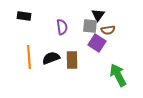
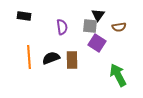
brown semicircle: moved 11 px right, 3 px up
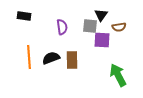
black triangle: moved 3 px right
purple square: moved 5 px right, 3 px up; rotated 30 degrees counterclockwise
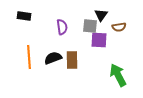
purple square: moved 3 px left
black semicircle: moved 2 px right
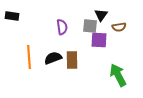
black rectangle: moved 12 px left
